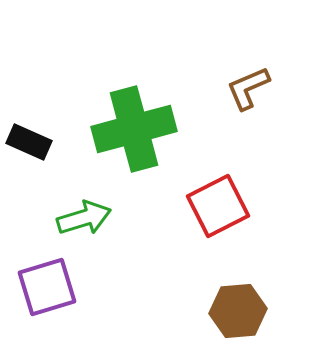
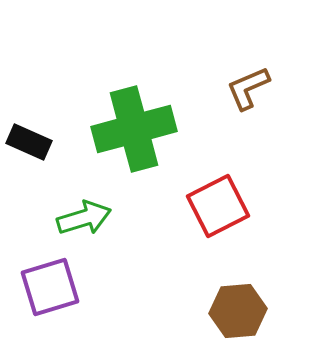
purple square: moved 3 px right
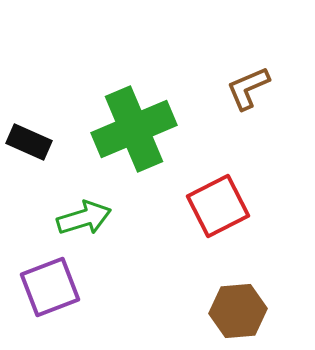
green cross: rotated 8 degrees counterclockwise
purple square: rotated 4 degrees counterclockwise
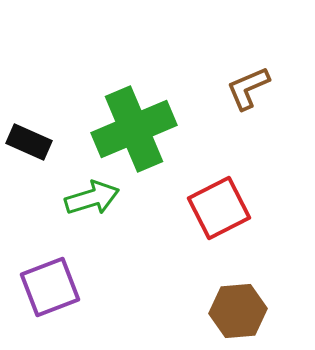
red square: moved 1 px right, 2 px down
green arrow: moved 8 px right, 20 px up
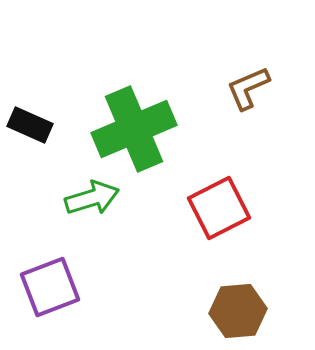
black rectangle: moved 1 px right, 17 px up
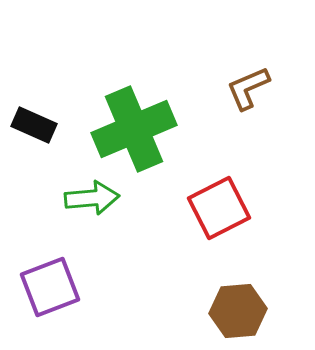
black rectangle: moved 4 px right
green arrow: rotated 12 degrees clockwise
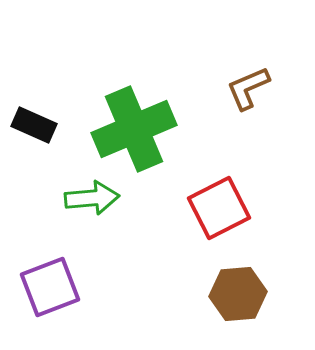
brown hexagon: moved 17 px up
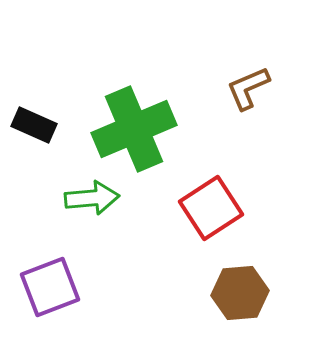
red square: moved 8 px left; rotated 6 degrees counterclockwise
brown hexagon: moved 2 px right, 1 px up
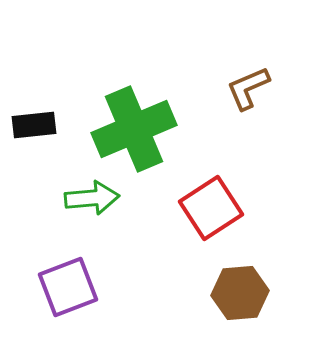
black rectangle: rotated 30 degrees counterclockwise
purple square: moved 18 px right
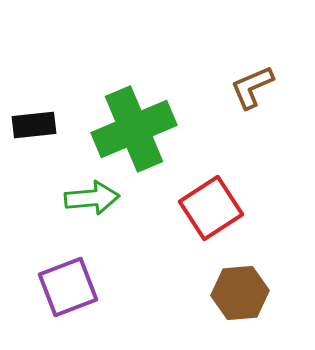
brown L-shape: moved 4 px right, 1 px up
